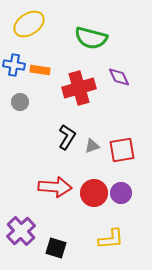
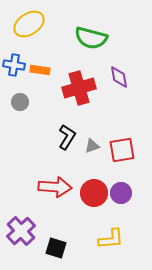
purple diamond: rotated 15 degrees clockwise
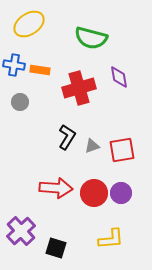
red arrow: moved 1 px right, 1 px down
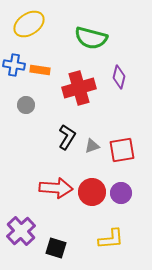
purple diamond: rotated 25 degrees clockwise
gray circle: moved 6 px right, 3 px down
red circle: moved 2 px left, 1 px up
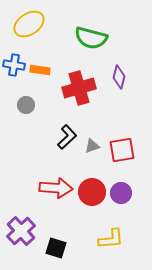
black L-shape: rotated 15 degrees clockwise
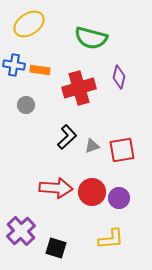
purple circle: moved 2 px left, 5 px down
